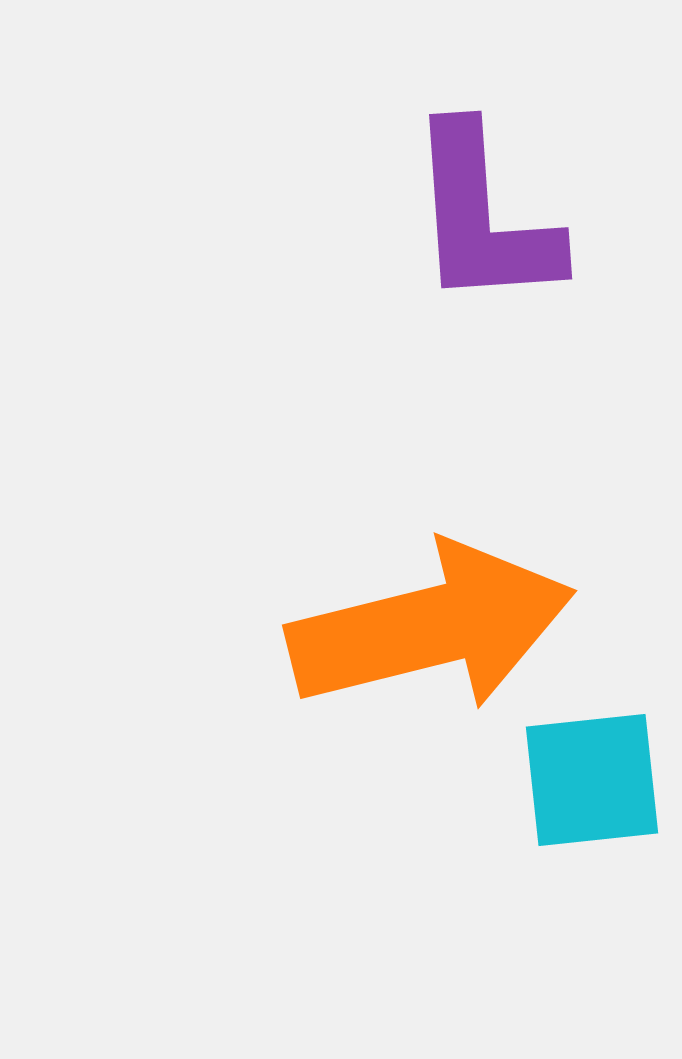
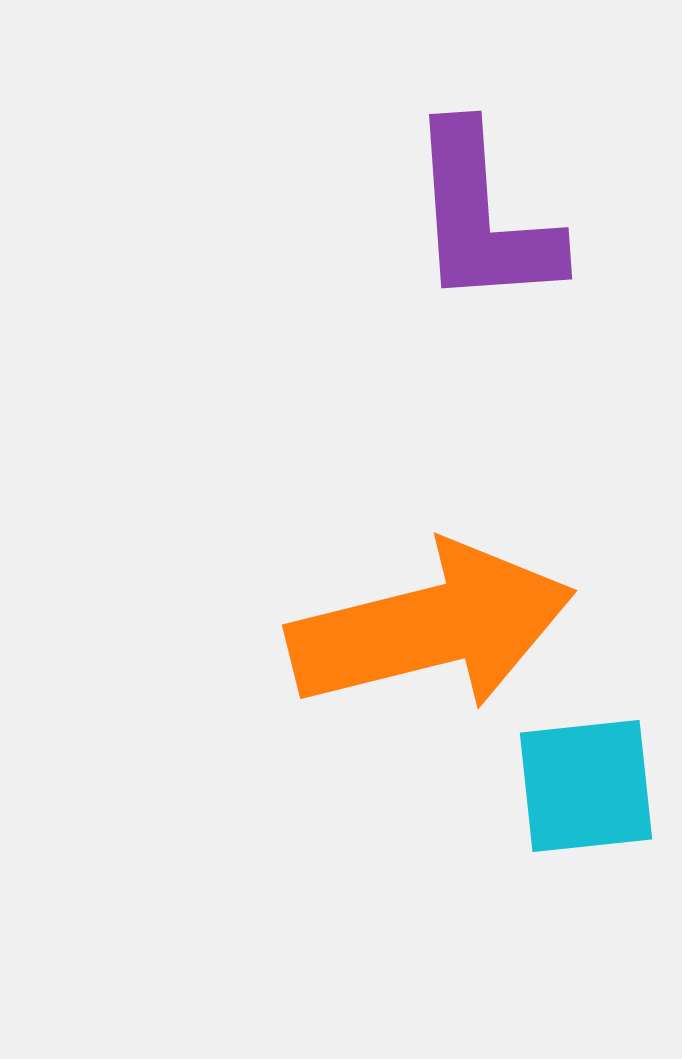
cyan square: moved 6 px left, 6 px down
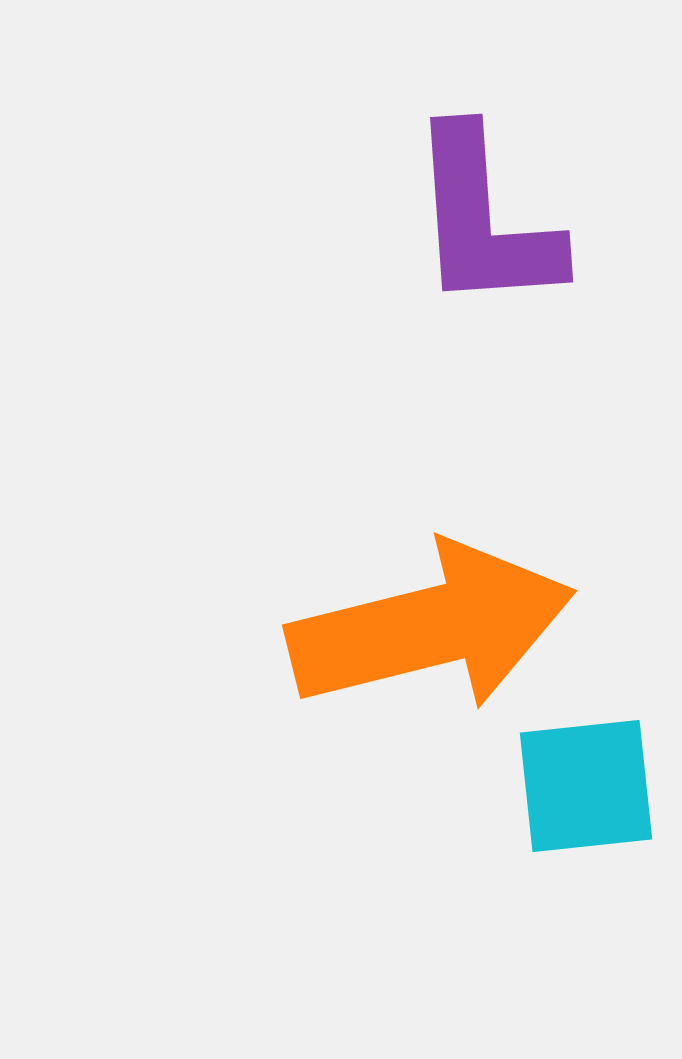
purple L-shape: moved 1 px right, 3 px down
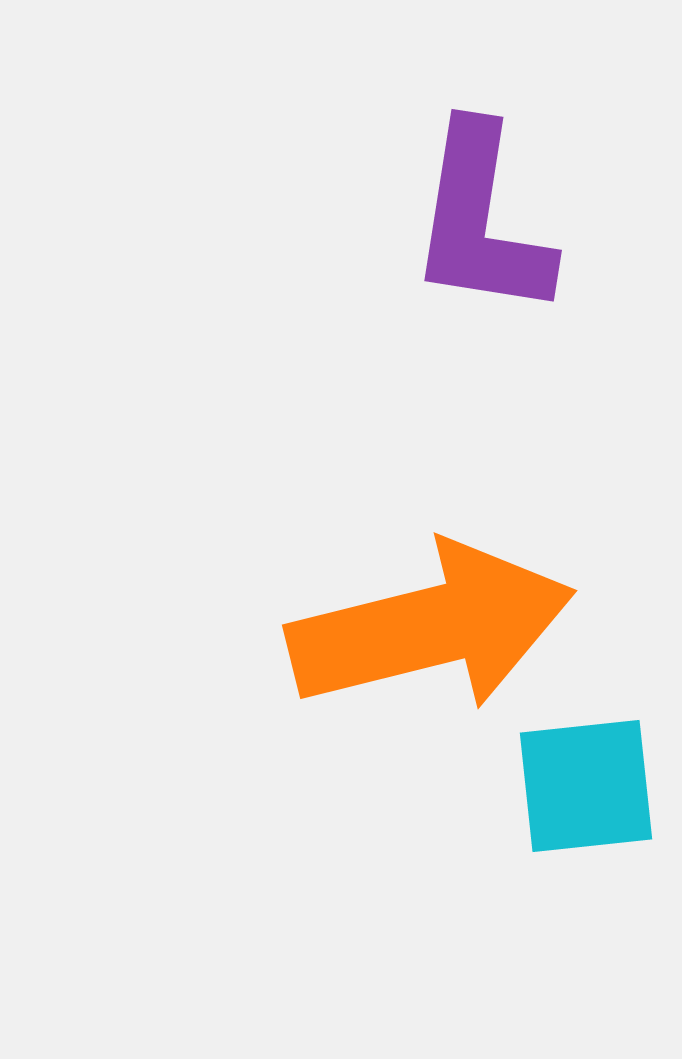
purple L-shape: moved 3 px left, 1 px down; rotated 13 degrees clockwise
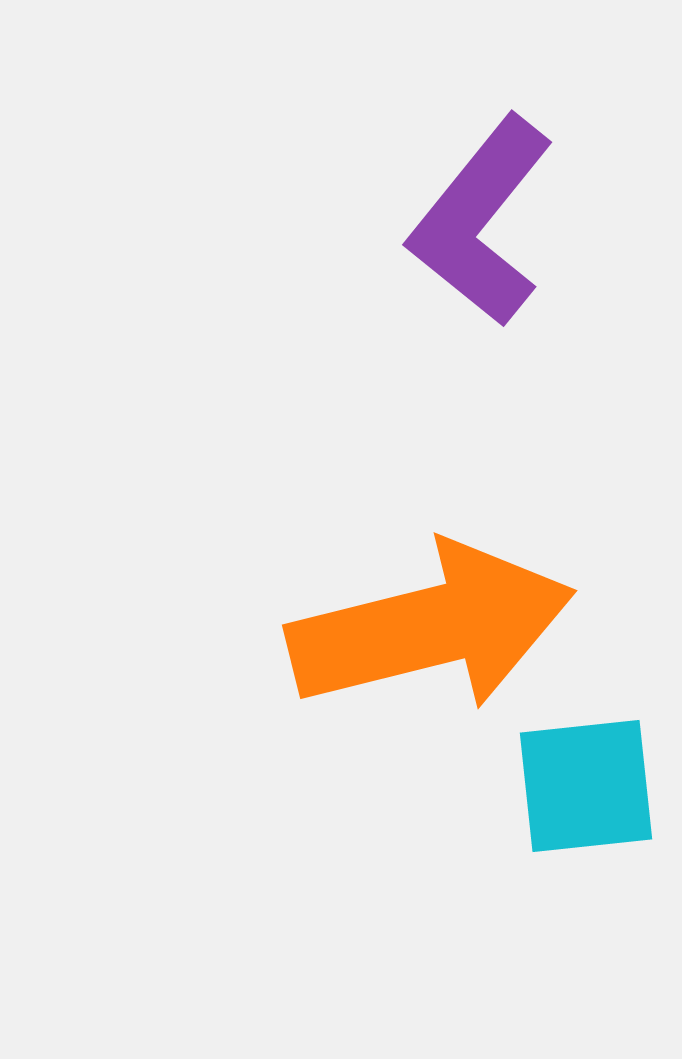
purple L-shape: rotated 30 degrees clockwise
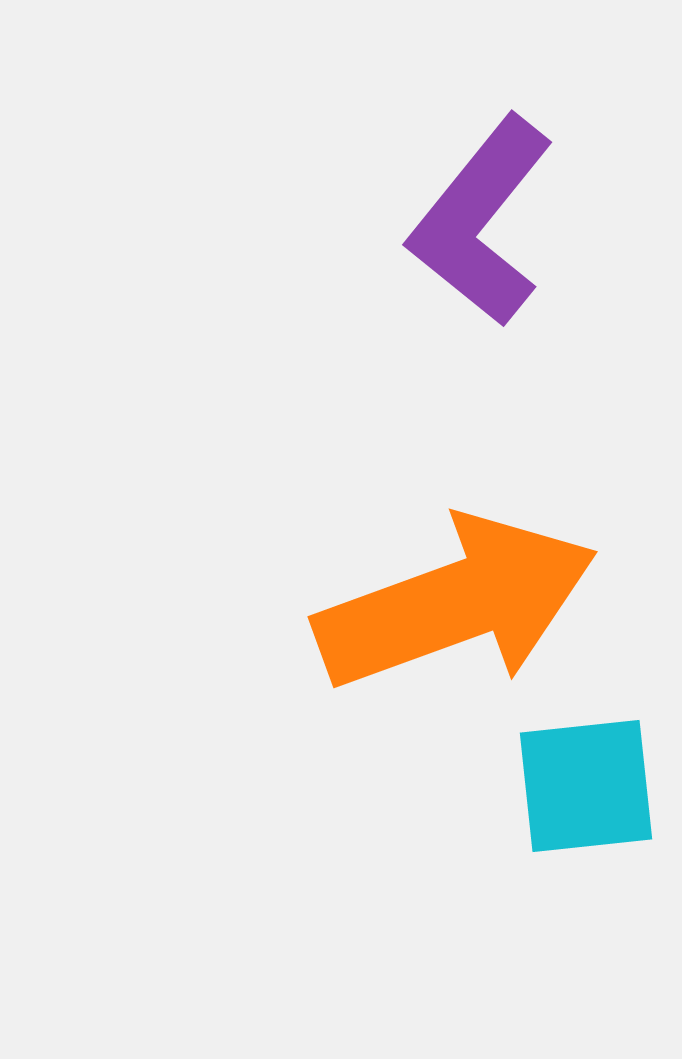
orange arrow: moved 25 px right, 24 px up; rotated 6 degrees counterclockwise
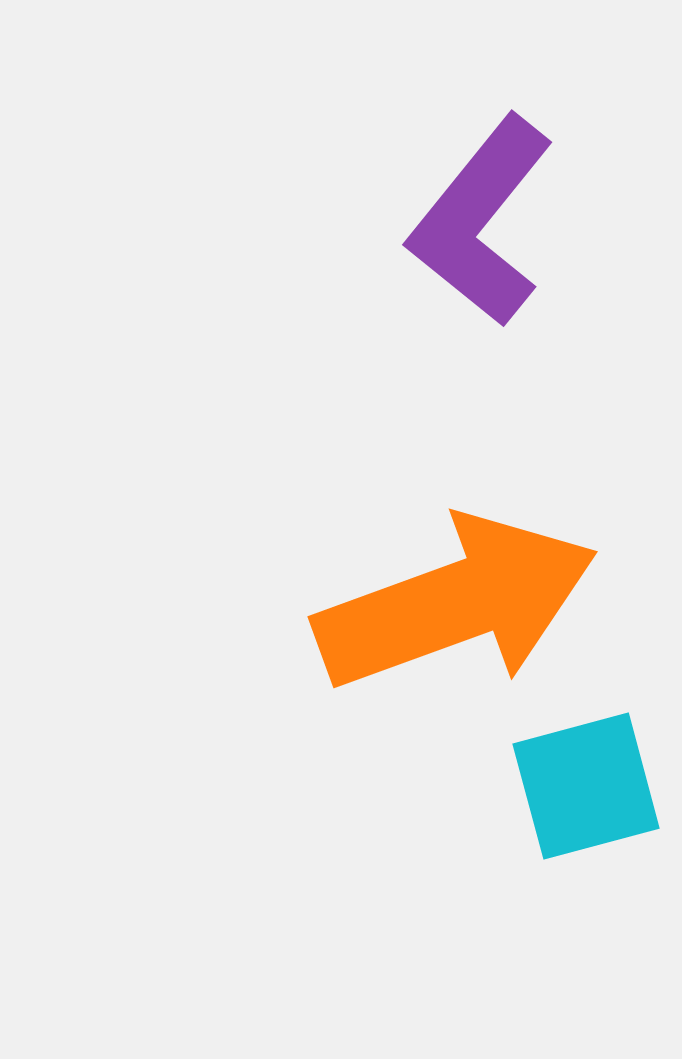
cyan square: rotated 9 degrees counterclockwise
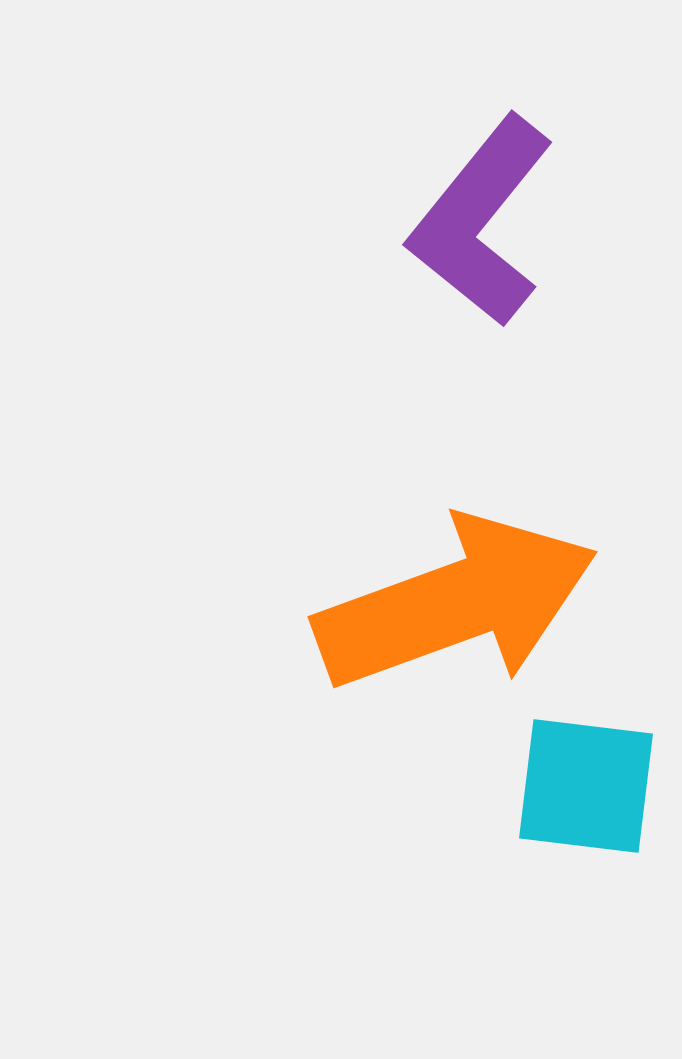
cyan square: rotated 22 degrees clockwise
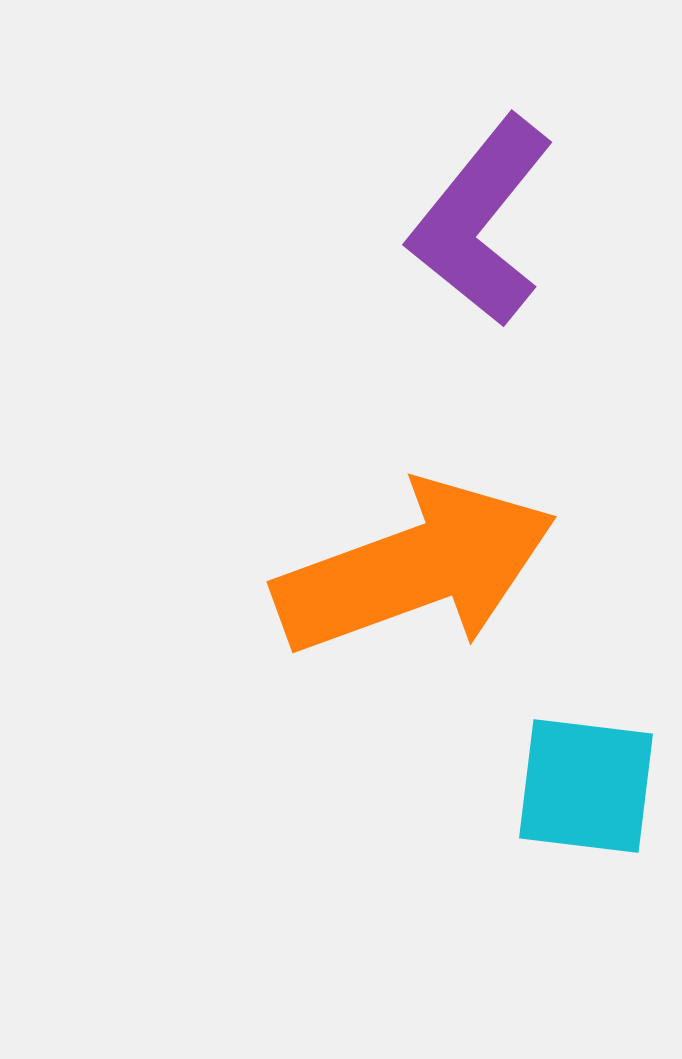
orange arrow: moved 41 px left, 35 px up
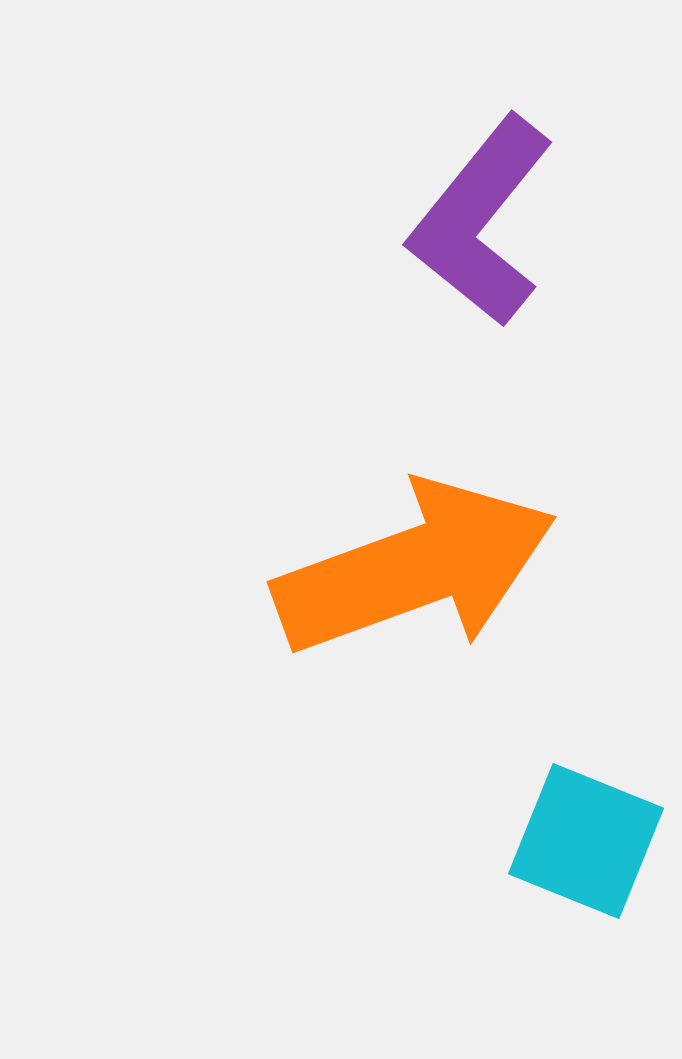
cyan square: moved 55 px down; rotated 15 degrees clockwise
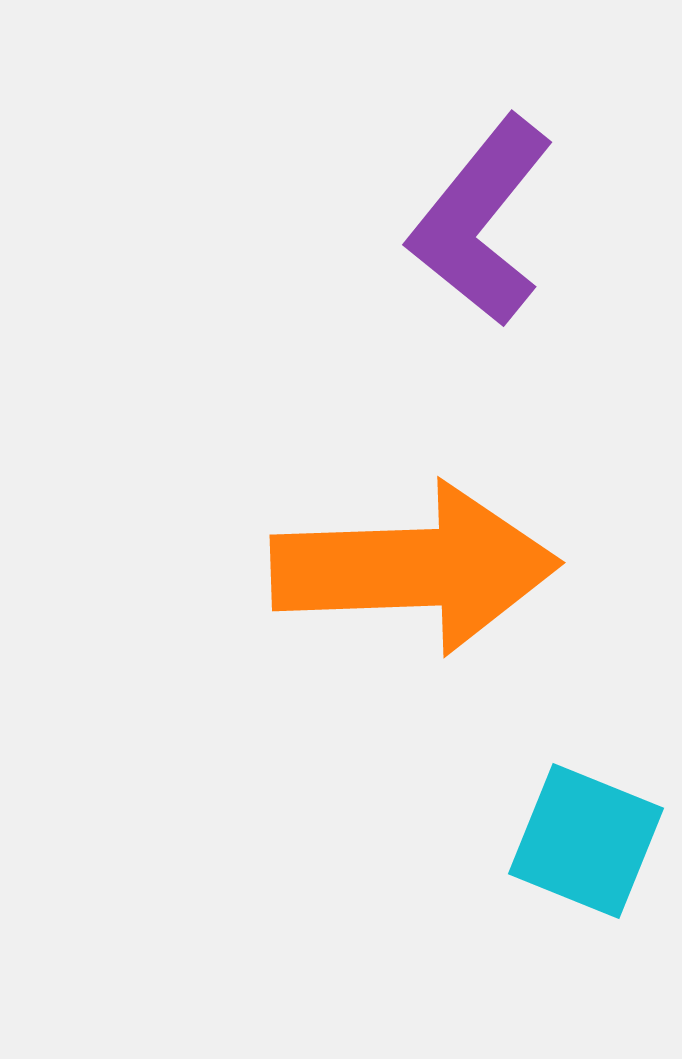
orange arrow: rotated 18 degrees clockwise
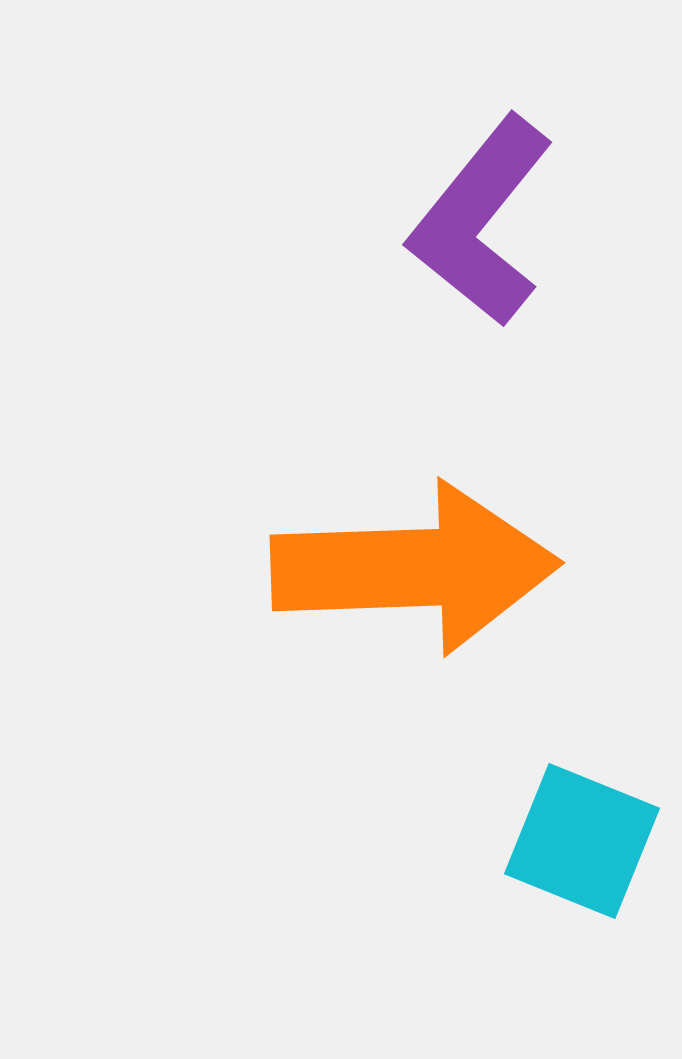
cyan square: moved 4 px left
